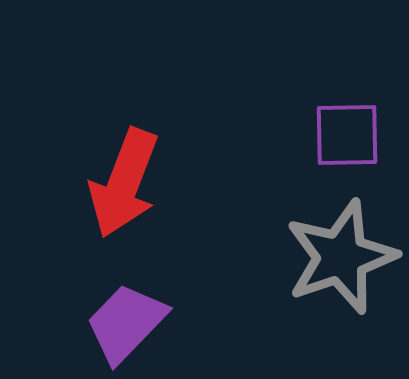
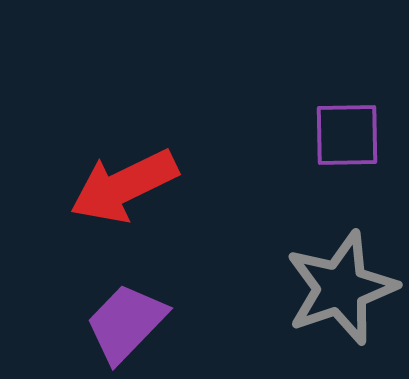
red arrow: moved 3 px down; rotated 43 degrees clockwise
gray star: moved 31 px down
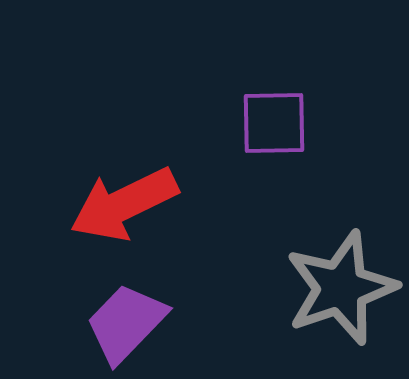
purple square: moved 73 px left, 12 px up
red arrow: moved 18 px down
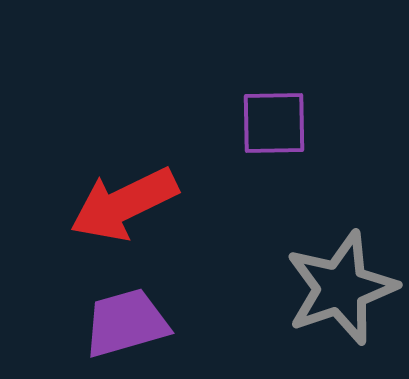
purple trapezoid: rotated 30 degrees clockwise
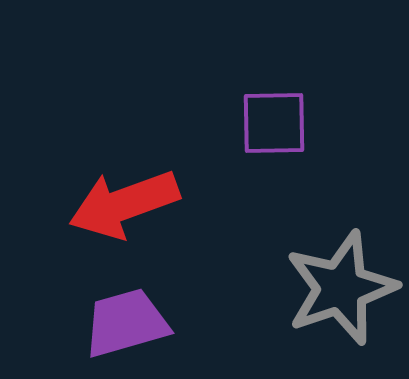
red arrow: rotated 6 degrees clockwise
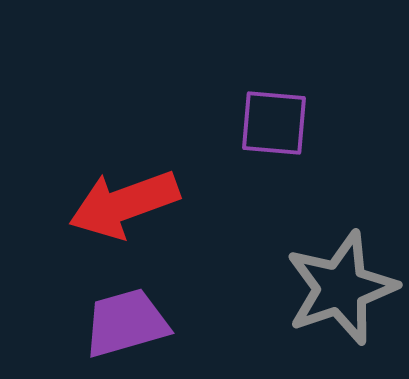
purple square: rotated 6 degrees clockwise
